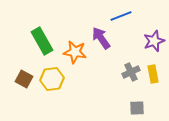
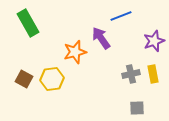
green rectangle: moved 14 px left, 18 px up
orange star: rotated 25 degrees counterclockwise
gray cross: moved 2 px down; rotated 12 degrees clockwise
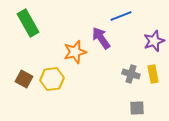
gray cross: rotated 30 degrees clockwise
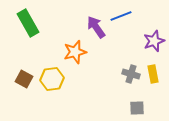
purple arrow: moved 5 px left, 11 px up
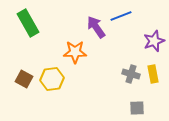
orange star: rotated 15 degrees clockwise
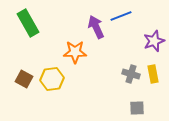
purple arrow: rotated 10 degrees clockwise
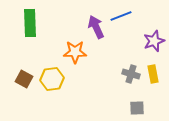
green rectangle: moved 2 px right; rotated 28 degrees clockwise
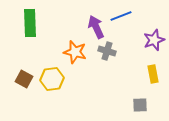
purple star: moved 1 px up
orange star: rotated 15 degrees clockwise
gray cross: moved 24 px left, 23 px up
gray square: moved 3 px right, 3 px up
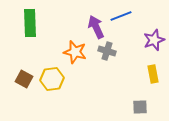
gray square: moved 2 px down
